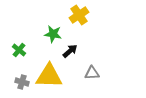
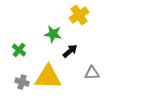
yellow triangle: moved 1 px left, 1 px down
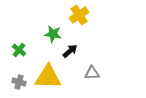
gray cross: moved 3 px left
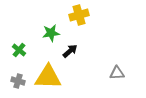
yellow cross: rotated 18 degrees clockwise
green star: moved 2 px left, 1 px up; rotated 18 degrees counterclockwise
gray triangle: moved 25 px right
gray cross: moved 1 px left, 1 px up
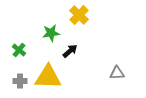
yellow cross: rotated 30 degrees counterclockwise
gray cross: moved 2 px right; rotated 16 degrees counterclockwise
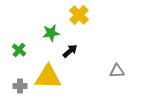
gray triangle: moved 2 px up
gray cross: moved 5 px down
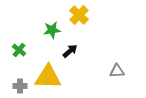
green star: moved 1 px right, 3 px up
